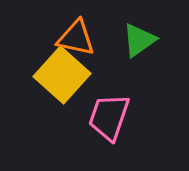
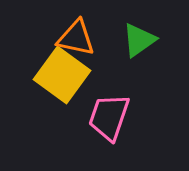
yellow square: rotated 6 degrees counterclockwise
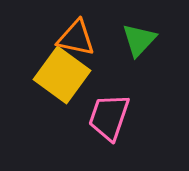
green triangle: rotated 12 degrees counterclockwise
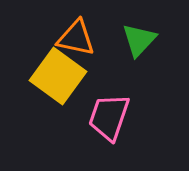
yellow square: moved 4 px left, 1 px down
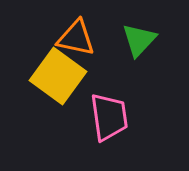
pink trapezoid: rotated 153 degrees clockwise
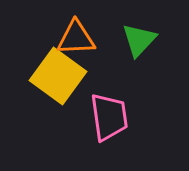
orange triangle: rotated 15 degrees counterclockwise
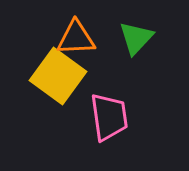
green triangle: moved 3 px left, 2 px up
